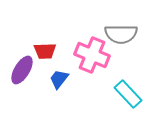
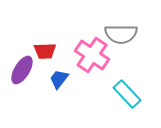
pink cross: rotated 12 degrees clockwise
cyan rectangle: moved 1 px left
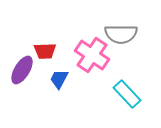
blue trapezoid: rotated 10 degrees counterclockwise
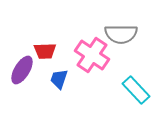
blue trapezoid: rotated 10 degrees counterclockwise
cyan rectangle: moved 9 px right, 4 px up
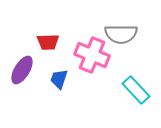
red trapezoid: moved 3 px right, 9 px up
pink cross: rotated 12 degrees counterclockwise
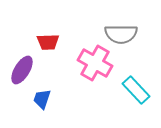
pink cross: moved 3 px right, 8 px down; rotated 8 degrees clockwise
blue trapezoid: moved 17 px left, 20 px down
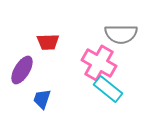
pink cross: moved 4 px right
cyan rectangle: moved 28 px left, 1 px up; rotated 8 degrees counterclockwise
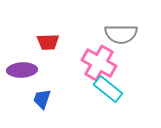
purple ellipse: rotated 56 degrees clockwise
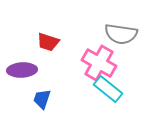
gray semicircle: rotated 8 degrees clockwise
red trapezoid: rotated 20 degrees clockwise
